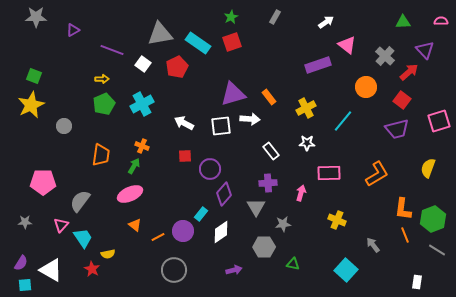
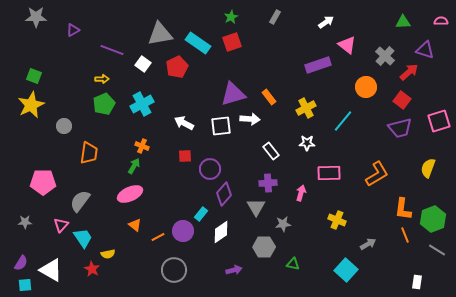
purple triangle at (425, 50): rotated 30 degrees counterclockwise
purple trapezoid at (397, 129): moved 3 px right, 1 px up
orange trapezoid at (101, 155): moved 12 px left, 2 px up
gray arrow at (373, 245): moved 5 px left, 1 px up; rotated 98 degrees clockwise
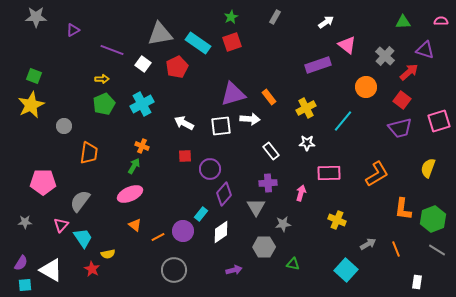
orange line at (405, 235): moved 9 px left, 14 px down
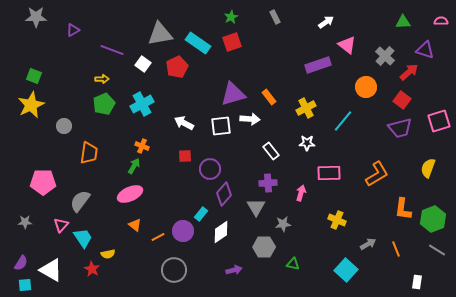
gray rectangle at (275, 17): rotated 56 degrees counterclockwise
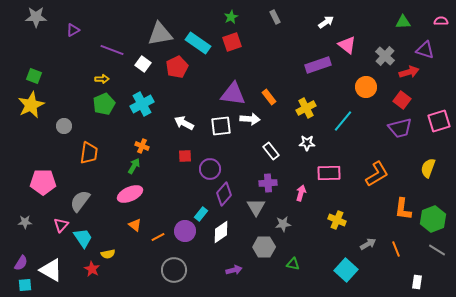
red arrow at (409, 72): rotated 24 degrees clockwise
purple triangle at (233, 94): rotated 24 degrees clockwise
purple circle at (183, 231): moved 2 px right
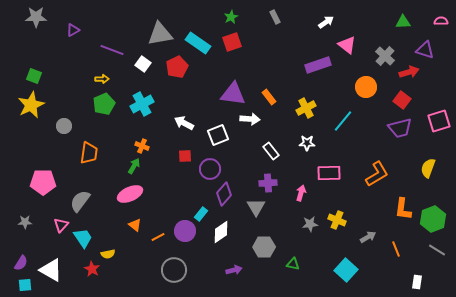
white square at (221, 126): moved 3 px left, 9 px down; rotated 15 degrees counterclockwise
gray star at (283, 224): moved 27 px right
gray arrow at (368, 244): moved 7 px up
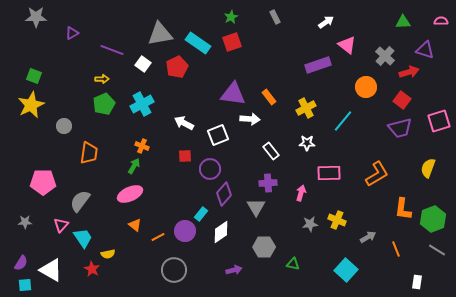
purple triangle at (73, 30): moved 1 px left, 3 px down
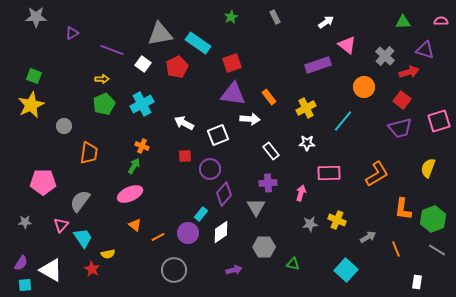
red square at (232, 42): moved 21 px down
orange circle at (366, 87): moved 2 px left
purple circle at (185, 231): moved 3 px right, 2 px down
